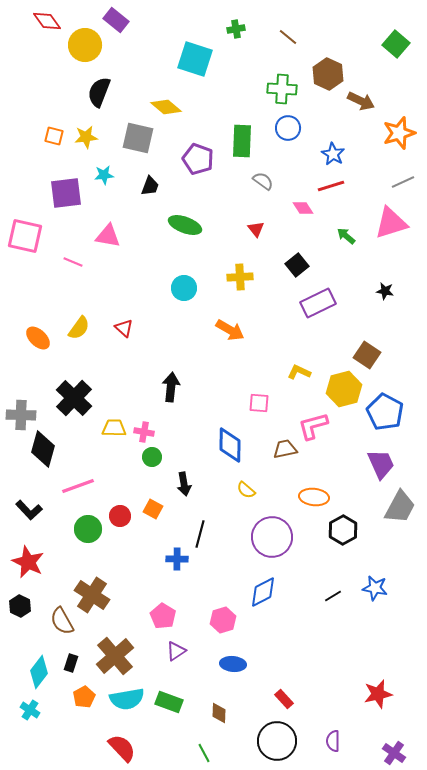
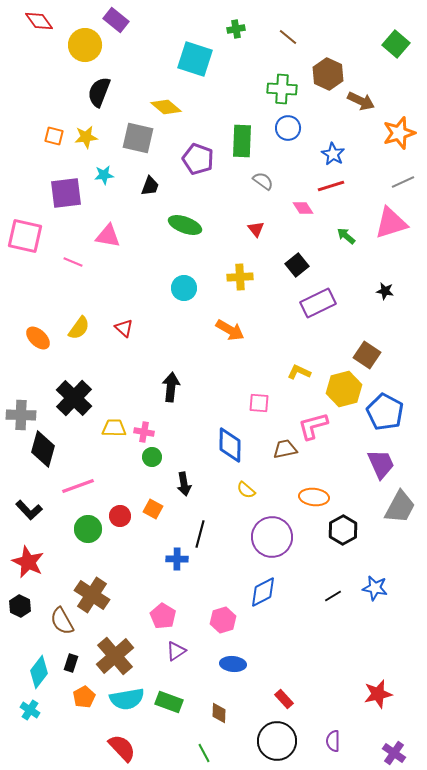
red diamond at (47, 21): moved 8 px left
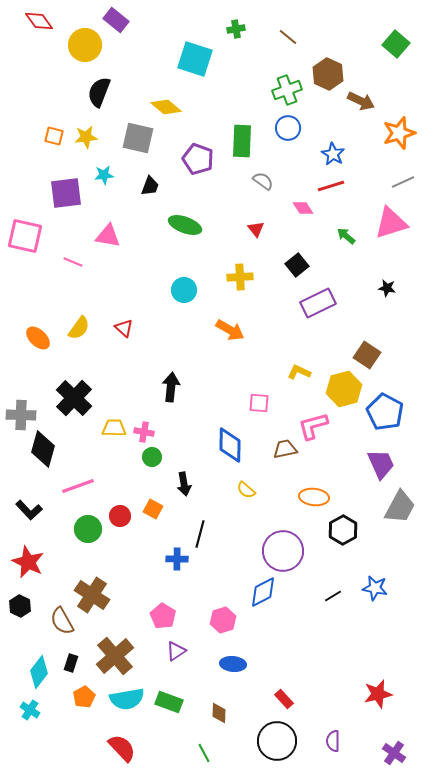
green cross at (282, 89): moved 5 px right, 1 px down; rotated 24 degrees counterclockwise
cyan circle at (184, 288): moved 2 px down
black star at (385, 291): moved 2 px right, 3 px up
purple circle at (272, 537): moved 11 px right, 14 px down
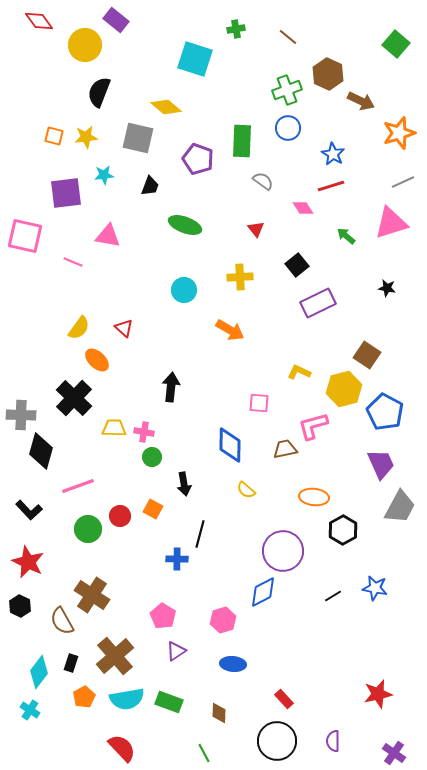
orange ellipse at (38, 338): moved 59 px right, 22 px down
black diamond at (43, 449): moved 2 px left, 2 px down
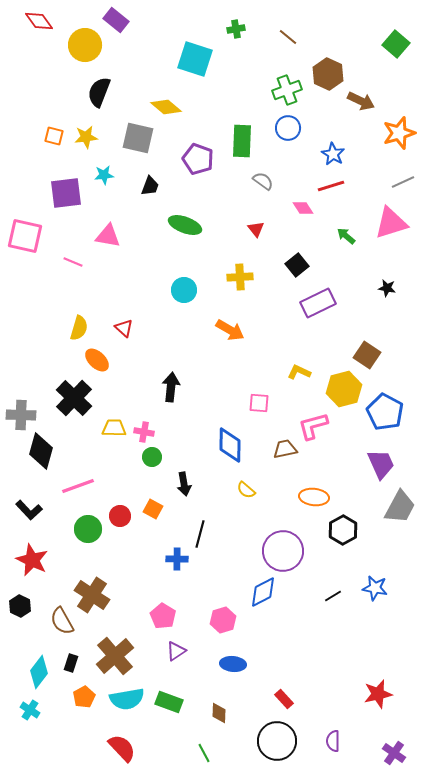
yellow semicircle at (79, 328): rotated 20 degrees counterclockwise
red star at (28, 562): moved 4 px right, 2 px up
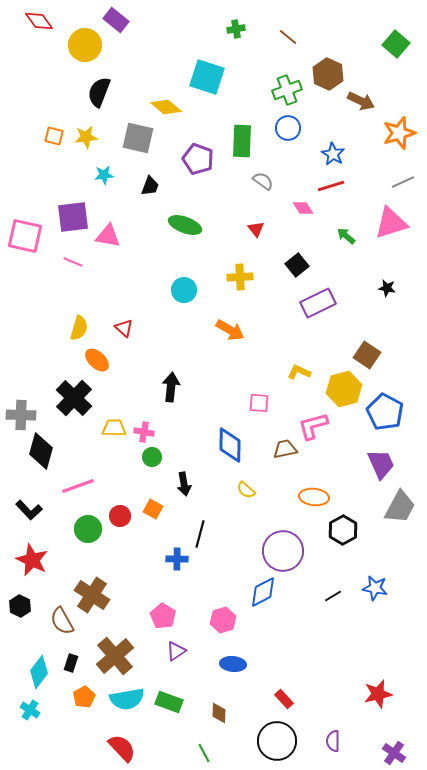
cyan square at (195, 59): moved 12 px right, 18 px down
purple square at (66, 193): moved 7 px right, 24 px down
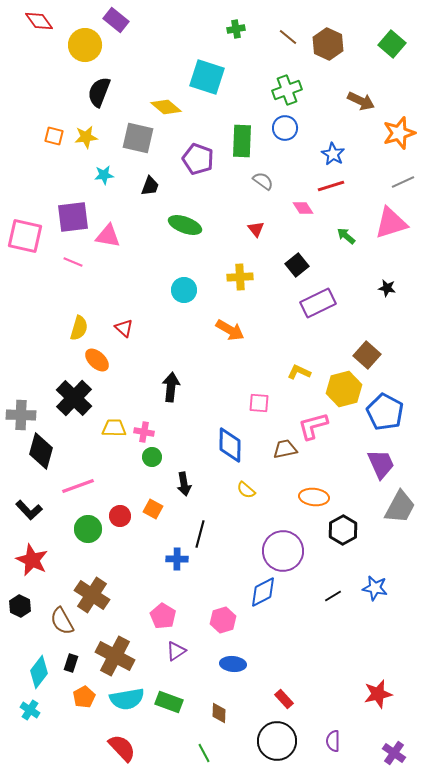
green square at (396, 44): moved 4 px left
brown hexagon at (328, 74): moved 30 px up
blue circle at (288, 128): moved 3 px left
brown square at (367, 355): rotated 8 degrees clockwise
brown cross at (115, 656): rotated 21 degrees counterclockwise
